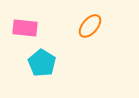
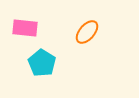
orange ellipse: moved 3 px left, 6 px down
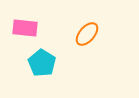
orange ellipse: moved 2 px down
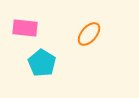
orange ellipse: moved 2 px right
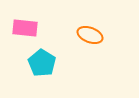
orange ellipse: moved 1 px right, 1 px down; rotated 70 degrees clockwise
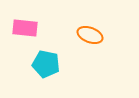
cyan pentagon: moved 4 px right, 1 px down; rotated 20 degrees counterclockwise
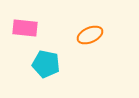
orange ellipse: rotated 45 degrees counterclockwise
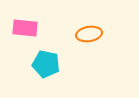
orange ellipse: moved 1 px left, 1 px up; rotated 15 degrees clockwise
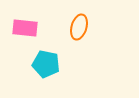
orange ellipse: moved 10 px left, 7 px up; rotated 65 degrees counterclockwise
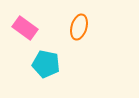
pink rectangle: rotated 30 degrees clockwise
